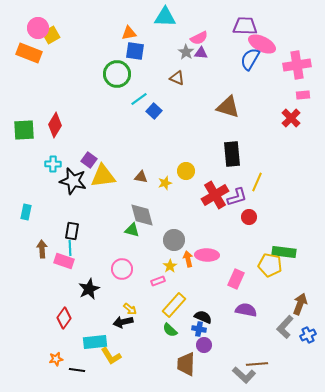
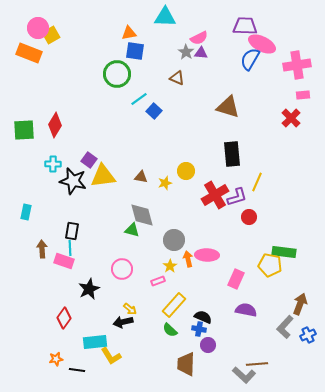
purple circle at (204, 345): moved 4 px right
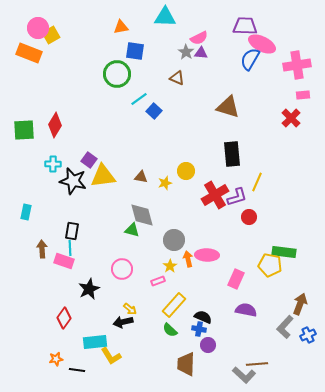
orange triangle at (129, 33): moved 8 px left, 6 px up
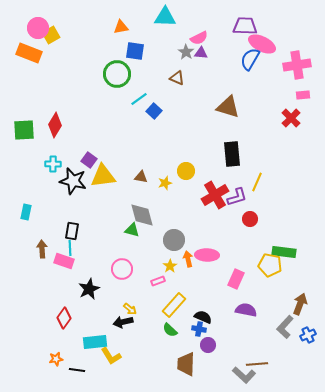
red circle at (249, 217): moved 1 px right, 2 px down
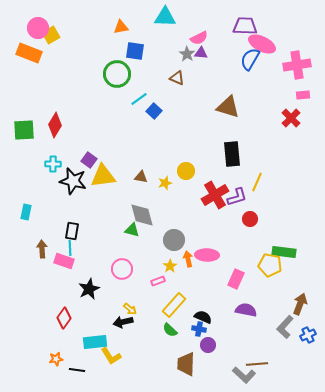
gray star at (186, 52): moved 1 px right, 2 px down
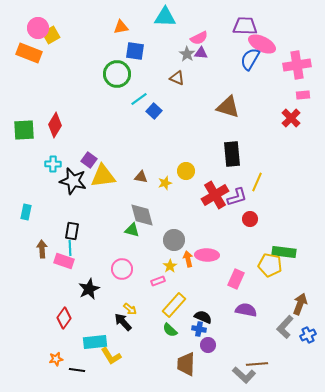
black arrow at (123, 322): rotated 60 degrees clockwise
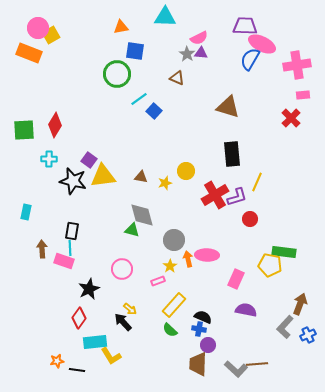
cyan cross at (53, 164): moved 4 px left, 5 px up
red diamond at (64, 318): moved 15 px right
orange star at (56, 359): moved 1 px right, 2 px down
brown trapezoid at (186, 364): moved 12 px right
gray L-shape at (244, 375): moved 8 px left, 6 px up
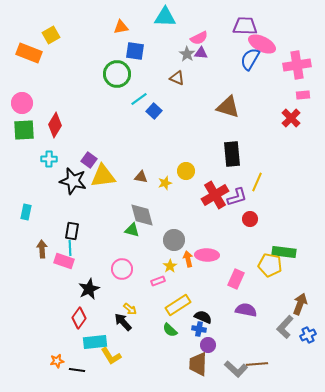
pink circle at (38, 28): moved 16 px left, 75 px down
yellow rectangle at (174, 305): moved 4 px right; rotated 15 degrees clockwise
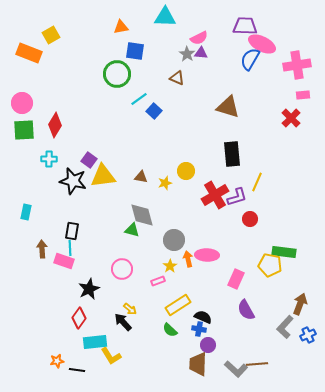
purple semicircle at (246, 310): rotated 130 degrees counterclockwise
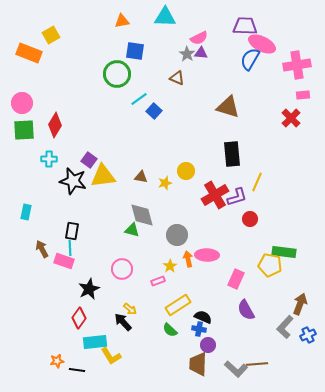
orange triangle at (121, 27): moved 1 px right, 6 px up
gray circle at (174, 240): moved 3 px right, 5 px up
brown arrow at (42, 249): rotated 24 degrees counterclockwise
